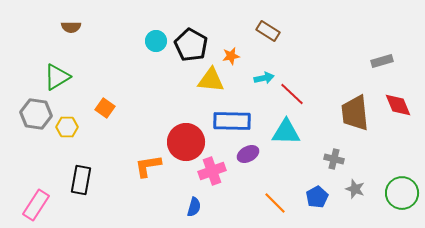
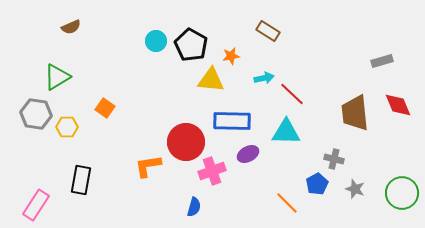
brown semicircle: rotated 24 degrees counterclockwise
blue pentagon: moved 13 px up
orange line: moved 12 px right
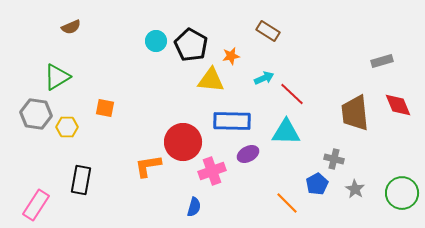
cyan arrow: rotated 12 degrees counterclockwise
orange square: rotated 24 degrees counterclockwise
red circle: moved 3 px left
gray star: rotated 12 degrees clockwise
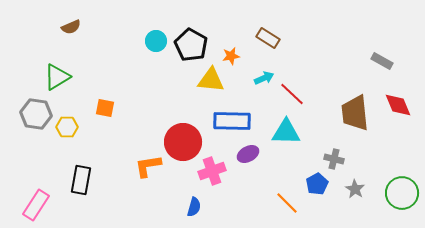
brown rectangle: moved 7 px down
gray rectangle: rotated 45 degrees clockwise
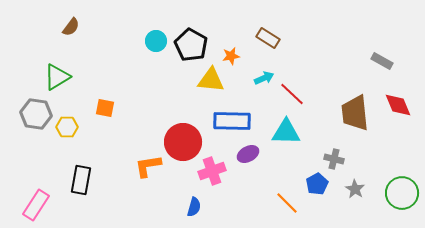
brown semicircle: rotated 30 degrees counterclockwise
